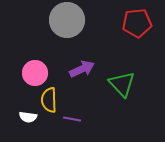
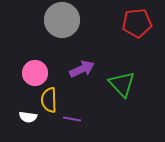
gray circle: moved 5 px left
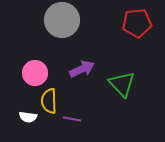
yellow semicircle: moved 1 px down
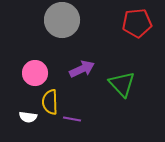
yellow semicircle: moved 1 px right, 1 px down
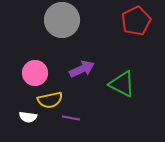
red pentagon: moved 1 px left, 2 px up; rotated 20 degrees counterclockwise
green triangle: rotated 20 degrees counterclockwise
yellow semicircle: moved 2 px up; rotated 100 degrees counterclockwise
purple line: moved 1 px left, 1 px up
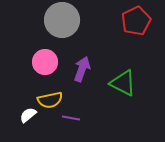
purple arrow: rotated 45 degrees counterclockwise
pink circle: moved 10 px right, 11 px up
green triangle: moved 1 px right, 1 px up
white semicircle: moved 2 px up; rotated 132 degrees clockwise
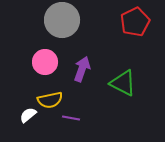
red pentagon: moved 1 px left, 1 px down
